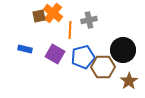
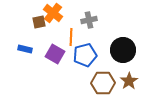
brown square: moved 6 px down
orange line: moved 1 px right, 7 px down
blue pentagon: moved 2 px right, 2 px up
brown hexagon: moved 16 px down
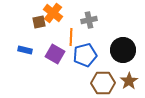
blue rectangle: moved 1 px down
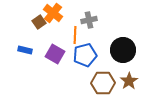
brown square: rotated 24 degrees counterclockwise
orange line: moved 4 px right, 2 px up
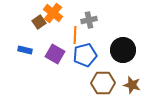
brown star: moved 3 px right, 4 px down; rotated 24 degrees counterclockwise
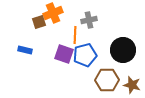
orange cross: rotated 30 degrees clockwise
brown square: rotated 16 degrees clockwise
purple square: moved 9 px right; rotated 12 degrees counterclockwise
brown hexagon: moved 4 px right, 3 px up
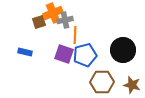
gray cross: moved 24 px left
blue rectangle: moved 2 px down
brown hexagon: moved 5 px left, 2 px down
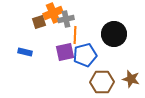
gray cross: moved 1 px right, 1 px up
black circle: moved 9 px left, 16 px up
purple square: moved 1 px right, 2 px up; rotated 30 degrees counterclockwise
brown star: moved 1 px left, 6 px up
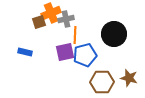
orange cross: moved 2 px left
brown star: moved 2 px left, 1 px up
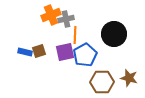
orange cross: moved 2 px down
brown square: moved 29 px down
blue pentagon: rotated 15 degrees counterclockwise
